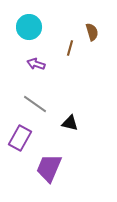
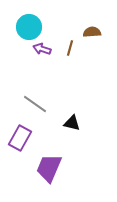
brown semicircle: rotated 78 degrees counterclockwise
purple arrow: moved 6 px right, 15 px up
black triangle: moved 2 px right
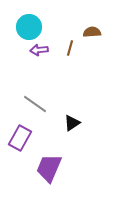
purple arrow: moved 3 px left, 1 px down; rotated 24 degrees counterclockwise
black triangle: rotated 48 degrees counterclockwise
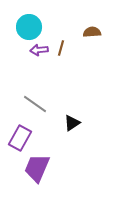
brown line: moved 9 px left
purple trapezoid: moved 12 px left
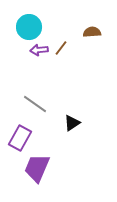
brown line: rotated 21 degrees clockwise
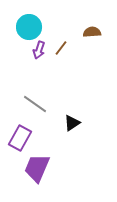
purple arrow: rotated 66 degrees counterclockwise
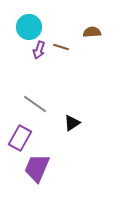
brown line: moved 1 px up; rotated 70 degrees clockwise
